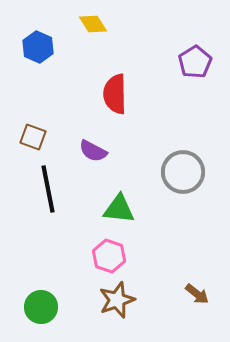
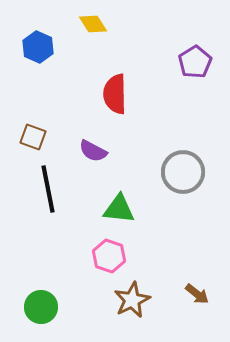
brown star: moved 15 px right; rotated 6 degrees counterclockwise
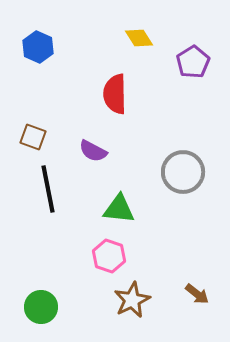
yellow diamond: moved 46 px right, 14 px down
purple pentagon: moved 2 px left
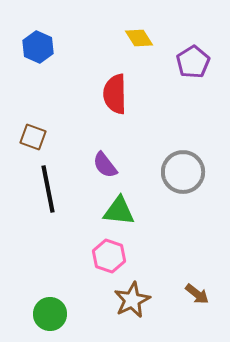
purple semicircle: moved 12 px right, 14 px down; rotated 24 degrees clockwise
green triangle: moved 2 px down
green circle: moved 9 px right, 7 px down
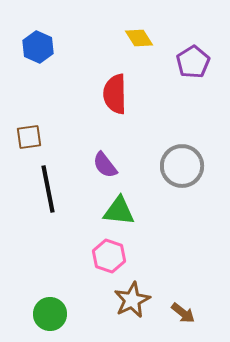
brown square: moved 4 px left; rotated 28 degrees counterclockwise
gray circle: moved 1 px left, 6 px up
brown arrow: moved 14 px left, 19 px down
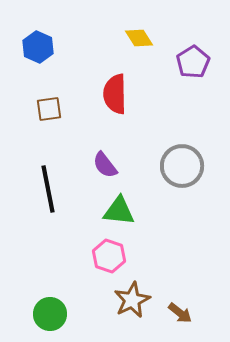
brown square: moved 20 px right, 28 px up
brown arrow: moved 3 px left
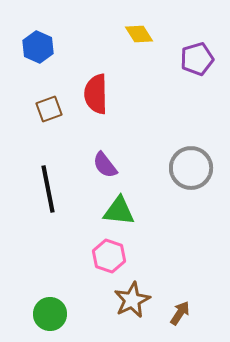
yellow diamond: moved 4 px up
purple pentagon: moved 4 px right, 3 px up; rotated 16 degrees clockwise
red semicircle: moved 19 px left
brown square: rotated 12 degrees counterclockwise
gray circle: moved 9 px right, 2 px down
brown arrow: rotated 95 degrees counterclockwise
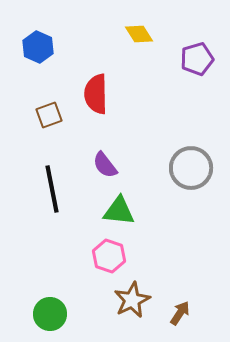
brown square: moved 6 px down
black line: moved 4 px right
